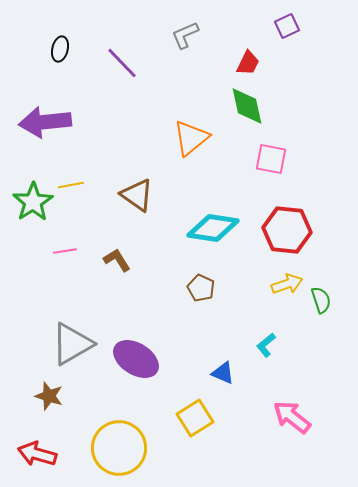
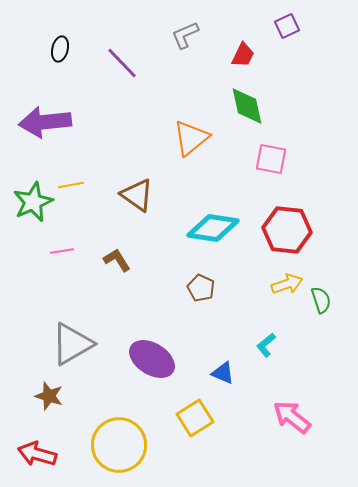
red trapezoid: moved 5 px left, 8 px up
green star: rotated 9 degrees clockwise
pink line: moved 3 px left
purple ellipse: moved 16 px right
yellow circle: moved 3 px up
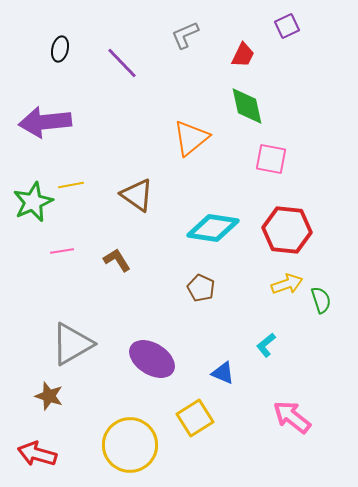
yellow circle: moved 11 px right
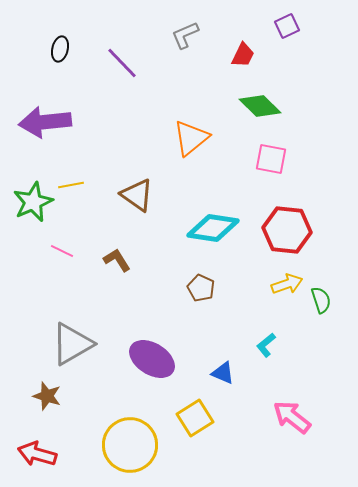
green diamond: moved 13 px right; rotated 33 degrees counterclockwise
pink line: rotated 35 degrees clockwise
brown star: moved 2 px left
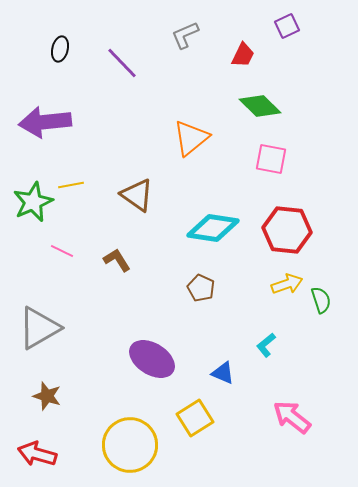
gray triangle: moved 33 px left, 16 px up
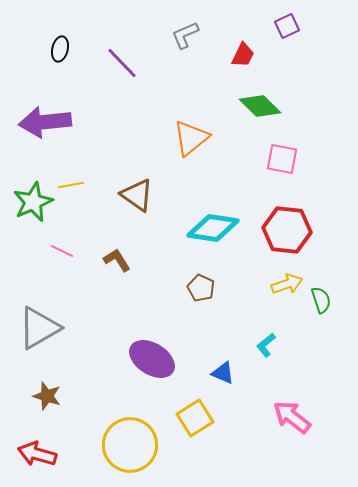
pink square: moved 11 px right
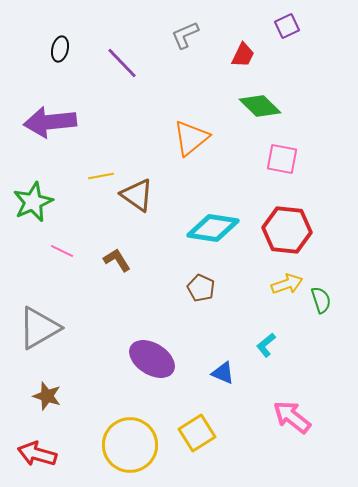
purple arrow: moved 5 px right
yellow line: moved 30 px right, 9 px up
yellow square: moved 2 px right, 15 px down
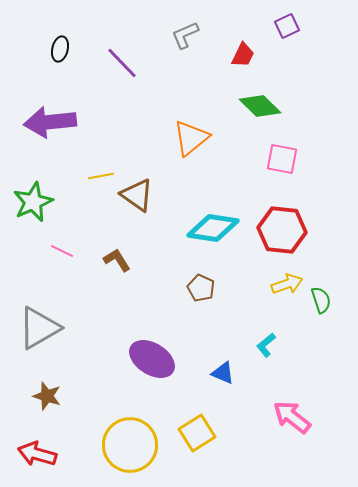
red hexagon: moved 5 px left
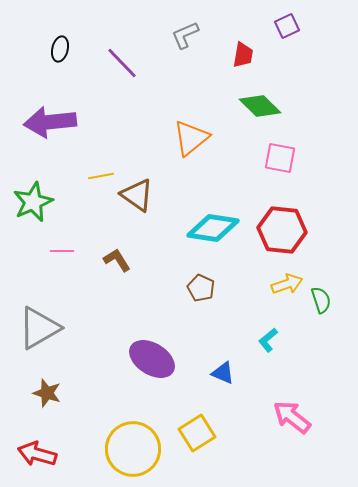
red trapezoid: rotated 16 degrees counterclockwise
pink square: moved 2 px left, 1 px up
pink line: rotated 25 degrees counterclockwise
cyan L-shape: moved 2 px right, 5 px up
brown star: moved 3 px up
yellow circle: moved 3 px right, 4 px down
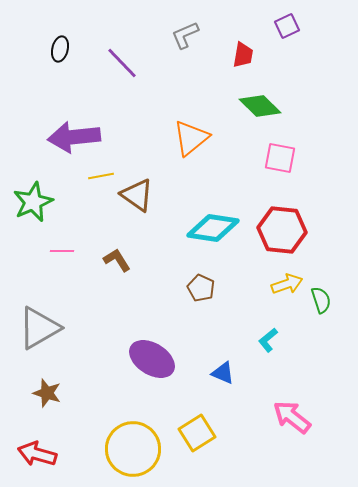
purple arrow: moved 24 px right, 15 px down
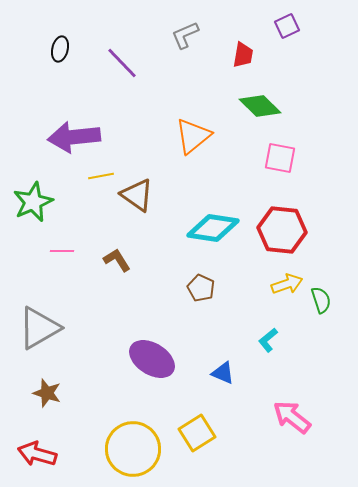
orange triangle: moved 2 px right, 2 px up
